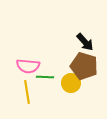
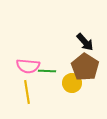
brown pentagon: moved 1 px right, 1 px down; rotated 16 degrees clockwise
green line: moved 2 px right, 6 px up
yellow circle: moved 1 px right
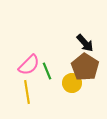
black arrow: moved 1 px down
pink semicircle: moved 1 px right, 1 px up; rotated 50 degrees counterclockwise
green line: rotated 66 degrees clockwise
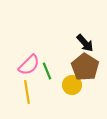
yellow circle: moved 2 px down
